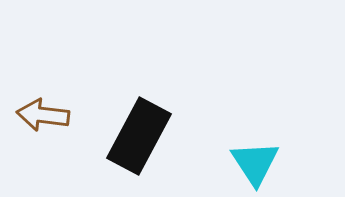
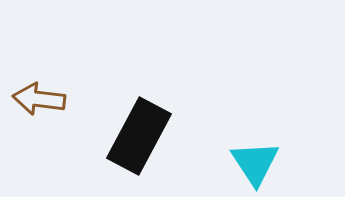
brown arrow: moved 4 px left, 16 px up
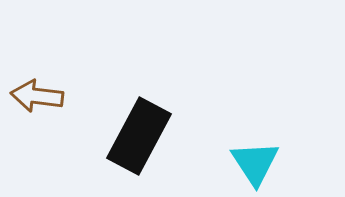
brown arrow: moved 2 px left, 3 px up
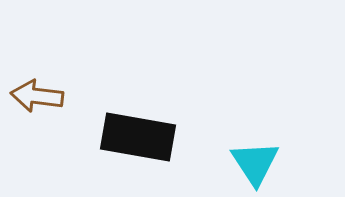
black rectangle: moved 1 px left, 1 px down; rotated 72 degrees clockwise
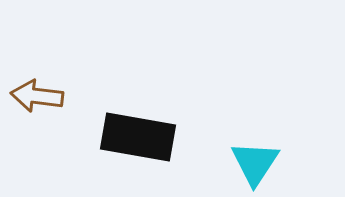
cyan triangle: rotated 6 degrees clockwise
